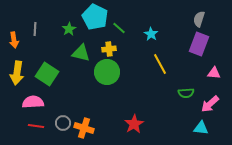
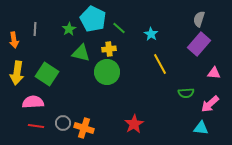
cyan pentagon: moved 2 px left, 2 px down
purple rectangle: rotated 20 degrees clockwise
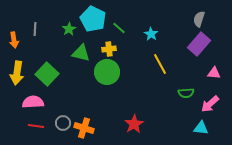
green square: rotated 10 degrees clockwise
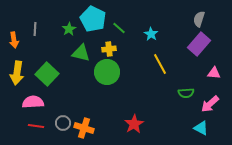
cyan triangle: rotated 21 degrees clockwise
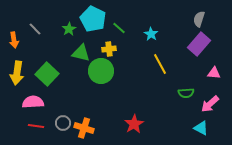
gray line: rotated 48 degrees counterclockwise
green circle: moved 6 px left, 1 px up
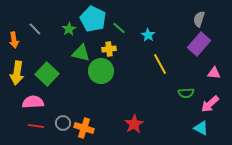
cyan star: moved 3 px left, 1 px down
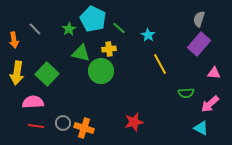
red star: moved 2 px up; rotated 18 degrees clockwise
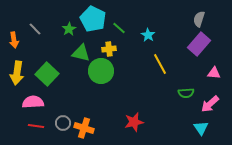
cyan triangle: rotated 28 degrees clockwise
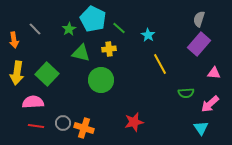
green circle: moved 9 px down
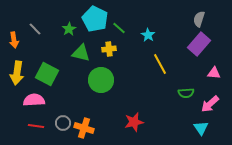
cyan pentagon: moved 2 px right
green square: rotated 15 degrees counterclockwise
pink semicircle: moved 1 px right, 2 px up
